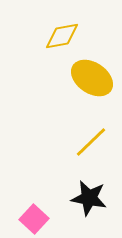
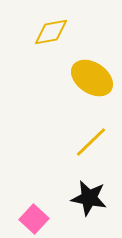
yellow diamond: moved 11 px left, 4 px up
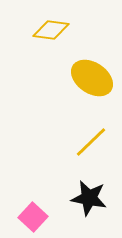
yellow diamond: moved 2 px up; rotated 18 degrees clockwise
pink square: moved 1 px left, 2 px up
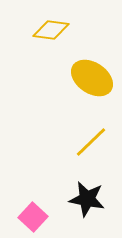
black star: moved 2 px left, 1 px down
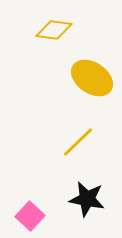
yellow diamond: moved 3 px right
yellow line: moved 13 px left
pink square: moved 3 px left, 1 px up
